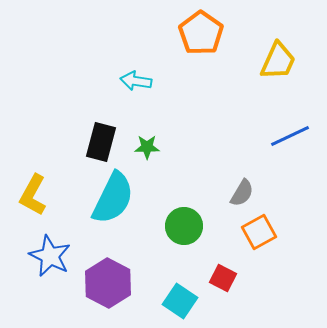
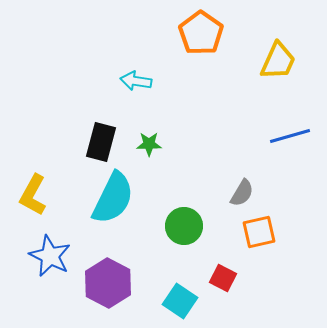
blue line: rotated 9 degrees clockwise
green star: moved 2 px right, 3 px up
orange square: rotated 16 degrees clockwise
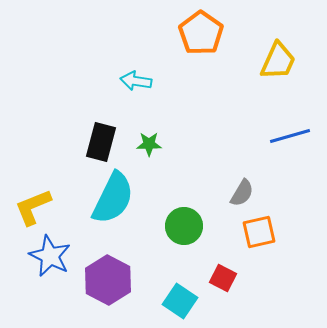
yellow L-shape: moved 12 px down; rotated 39 degrees clockwise
purple hexagon: moved 3 px up
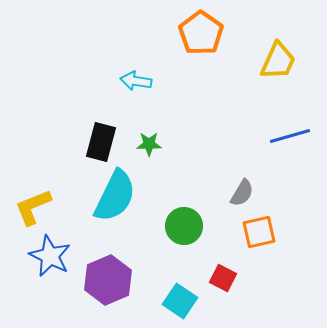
cyan semicircle: moved 2 px right, 2 px up
purple hexagon: rotated 9 degrees clockwise
